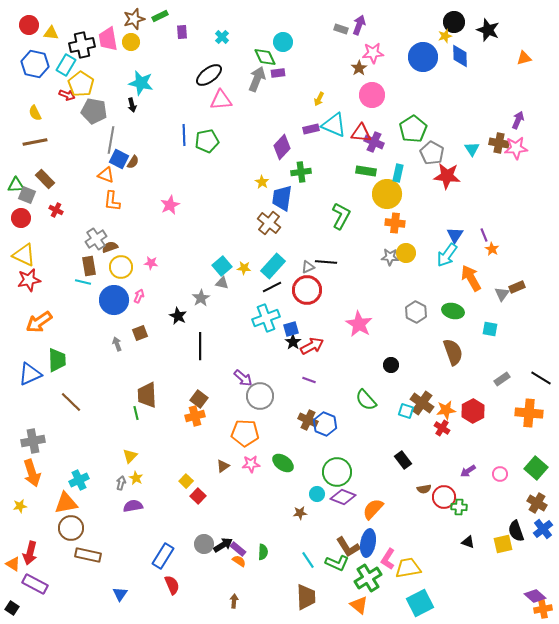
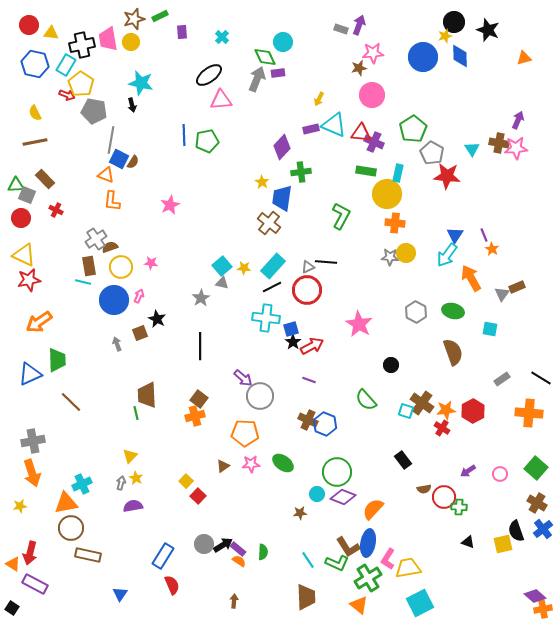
brown star at (359, 68): rotated 21 degrees clockwise
black star at (178, 316): moved 21 px left, 3 px down
cyan cross at (266, 318): rotated 28 degrees clockwise
cyan cross at (79, 480): moved 3 px right, 4 px down
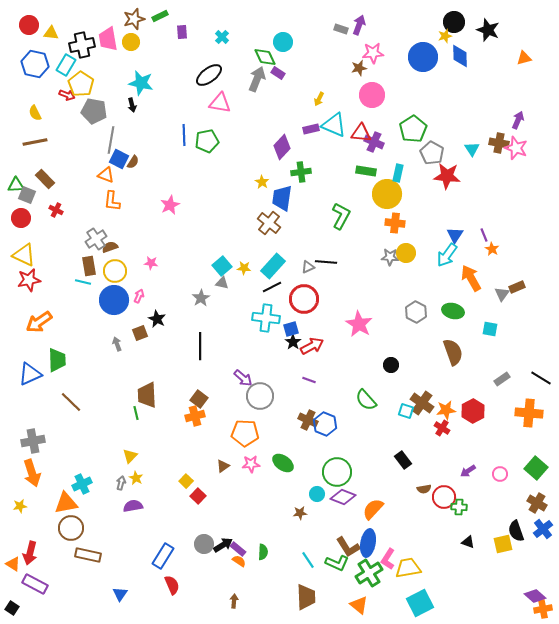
purple rectangle at (278, 73): rotated 40 degrees clockwise
pink triangle at (221, 100): moved 1 px left, 3 px down; rotated 15 degrees clockwise
pink star at (516, 148): rotated 25 degrees clockwise
yellow circle at (121, 267): moved 6 px left, 4 px down
red circle at (307, 290): moved 3 px left, 9 px down
green cross at (368, 578): moved 1 px right, 5 px up
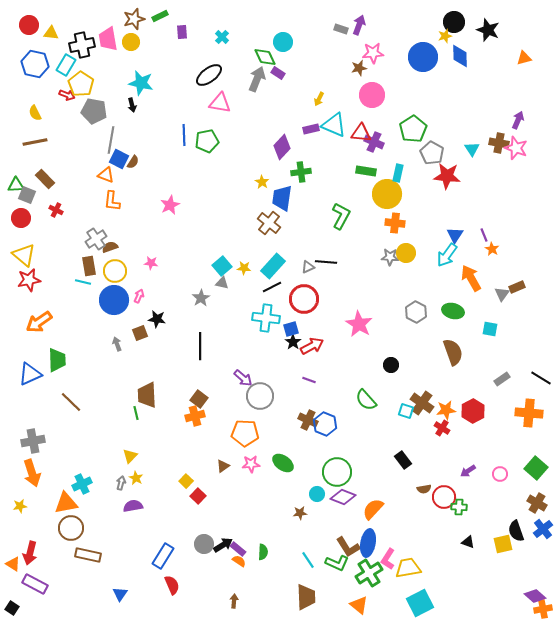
yellow triangle at (24, 255): rotated 15 degrees clockwise
black star at (157, 319): rotated 18 degrees counterclockwise
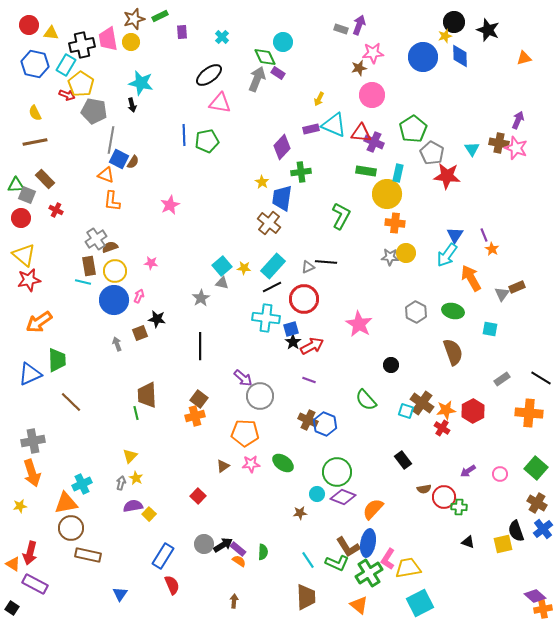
yellow square at (186, 481): moved 37 px left, 33 px down
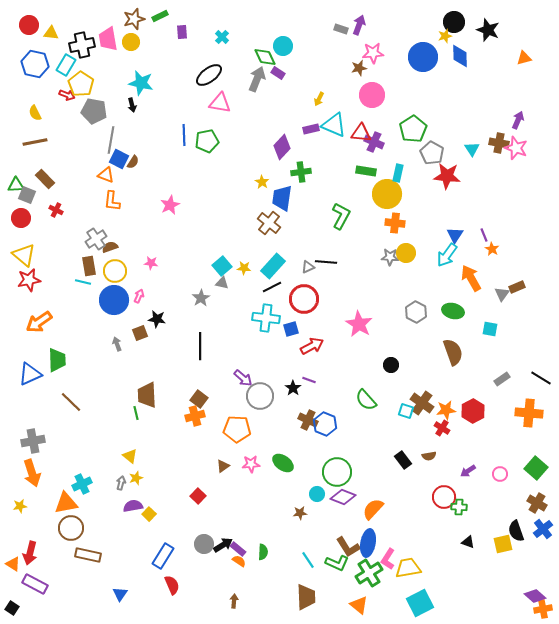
cyan circle at (283, 42): moved 4 px down
black star at (293, 342): moved 46 px down
orange pentagon at (245, 433): moved 8 px left, 4 px up
yellow triangle at (130, 456): rotated 35 degrees counterclockwise
yellow star at (136, 478): rotated 24 degrees clockwise
brown semicircle at (424, 489): moved 5 px right, 33 px up
